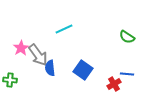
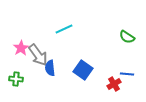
green cross: moved 6 px right, 1 px up
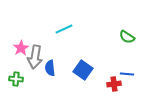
gray arrow: moved 3 px left, 2 px down; rotated 45 degrees clockwise
red cross: rotated 24 degrees clockwise
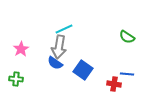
pink star: moved 1 px down
gray arrow: moved 24 px right, 10 px up
blue semicircle: moved 5 px right, 5 px up; rotated 49 degrees counterclockwise
red cross: rotated 16 degrees clockwise
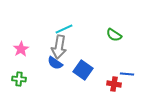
green semicircle: moved 13 px left, 2 px up
green cross: moved 3 px right
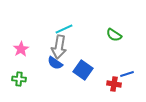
blue line: rotated 24 degrees counterclockwise
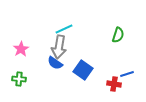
green semicircle: moved 4 px right; rotated 105 degrees counterclockwise
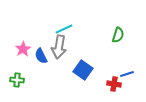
pink star: moved 2 px right
blue semicircle: moved 14 px left, 7 px up; rotated 28 degrees clockwise
green cross: moved 2 px left, 1 px down
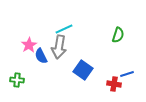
pink star: moved 6 px right, 4 px up
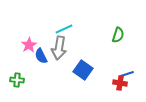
gray arrow: moved 1 px down
red cross: moved 6 px right, 1 px up
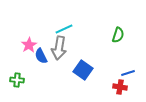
blue line: moved 1 px right, 1 px up
red cross: moved 4 px down
